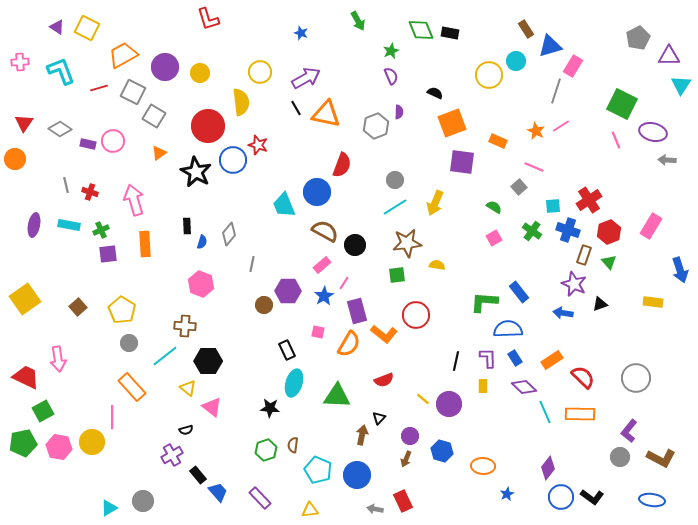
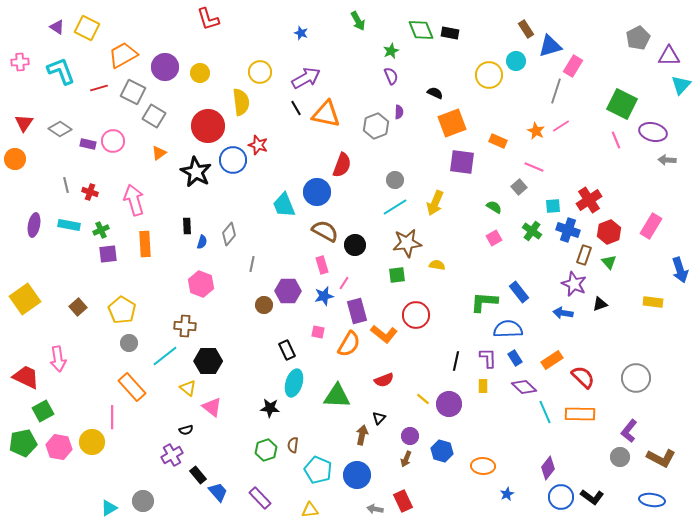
cyan triangle at (681, 85): rotated 10 degrees clockwise
pink rectangle at (322, 265): rotated 66 degrees counterclockwise
blue star at (324, 296): rotated 18 degrees clockwise
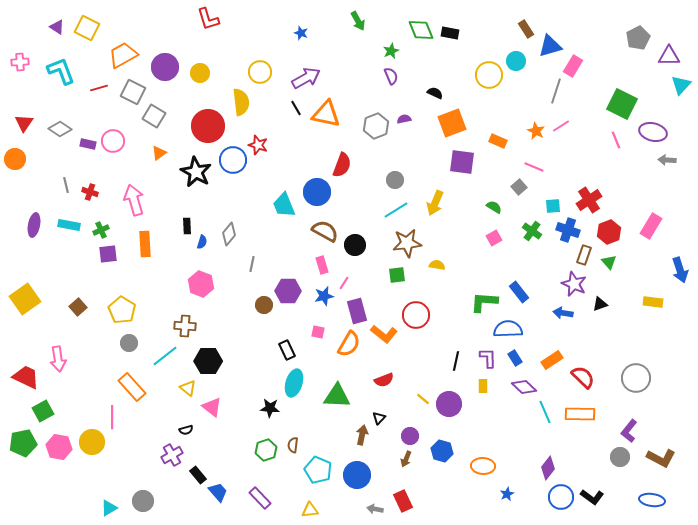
purple semicircle at (399, 112): moved 5 px right, 7 px down; rotated 104 degrees counterclockwise
cyan line at (395, 207): moved 1 px right, 3 px down
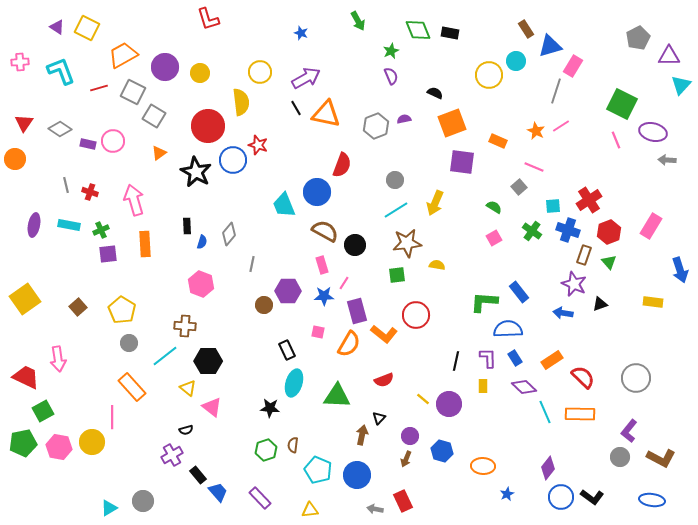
green diamond at (421, 30): moved 3 px left
blue star at (324, 296): rotated 12 degrees clockwise
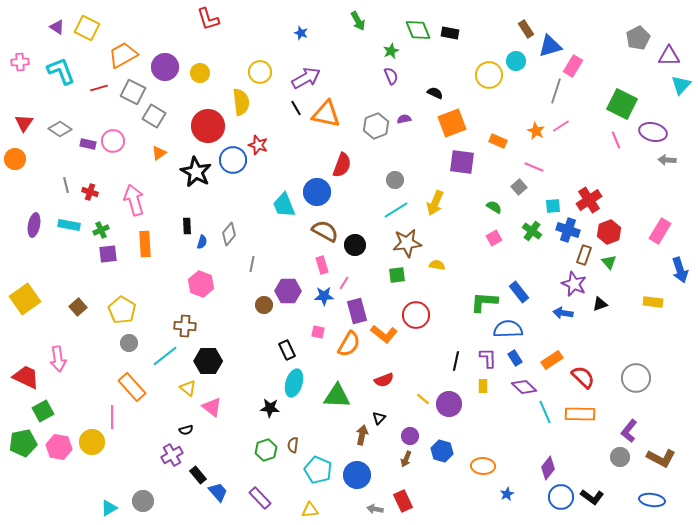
pink rectangle at (651, 226): moved 9 px right, 5 px down
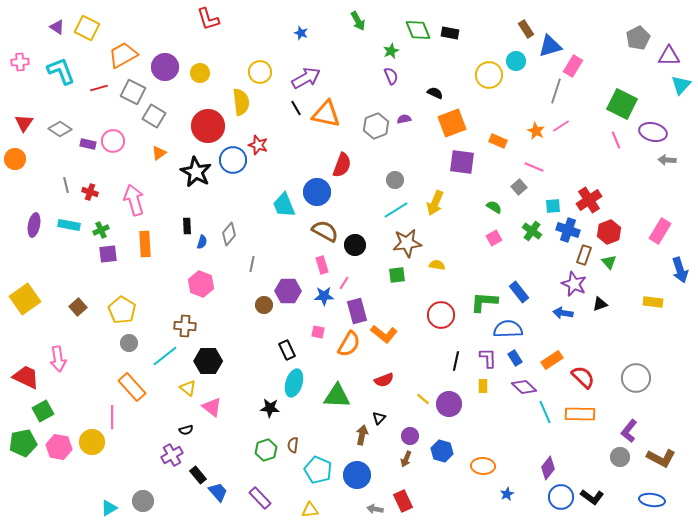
red circle at (416, 315): moved 25 px right
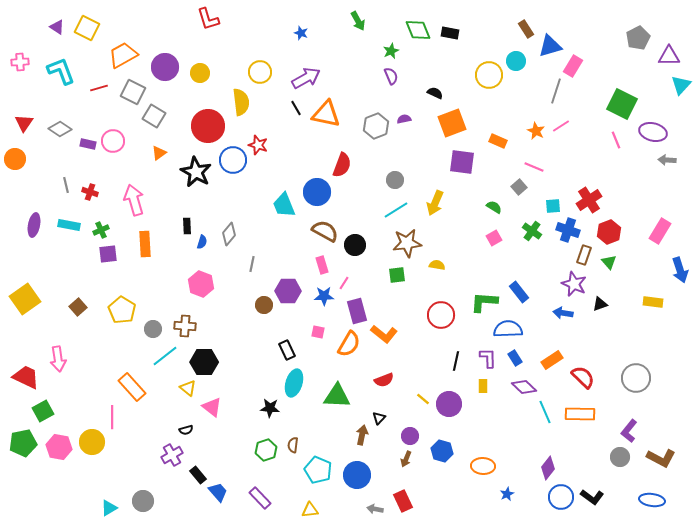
gray circle at (129, 343): moved 24 px right, 14 px up
black hexagon at (208, 361): moved 4 px left, 1 px down
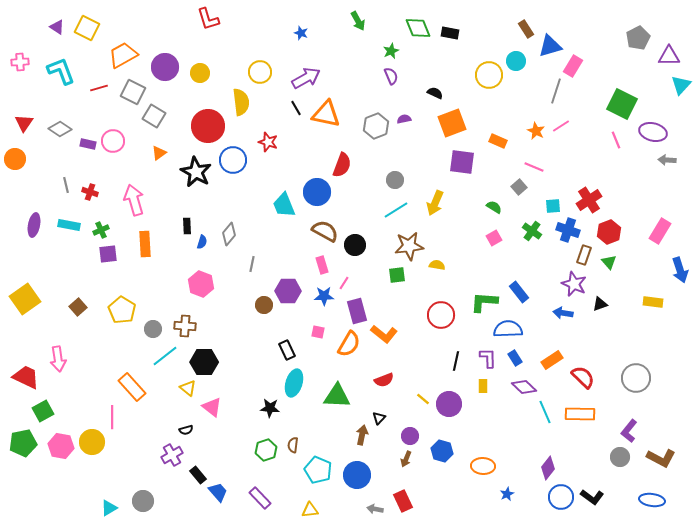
green diamond at (418, 30): moved 2 px up
red star at (258, 145): moved 10 px right, 3 px up
brown star at (407, 243): moved 2 px right, 3 px down
pink hexagon at (59, 447): moved 2 px right, 1 px up
